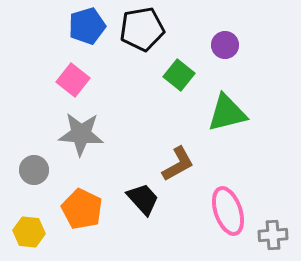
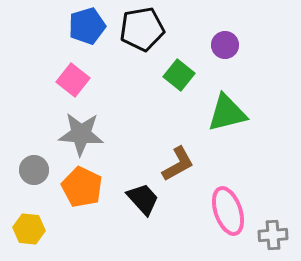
orange pentagon: moved 22 px up
yellow hexagon: moved 3 px up
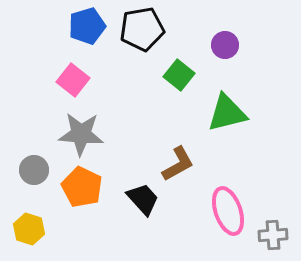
yellow hexagon: rotated 12 degrees clockwise
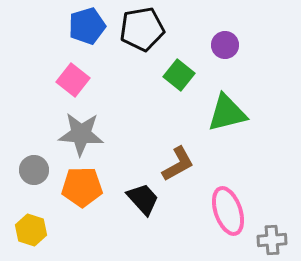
orange pentagon: rotated 27 degrees counterclockwise
yellow hexagon: moved 2 px right, 1 px down
gray cross: moved 1 px left, 5 px down
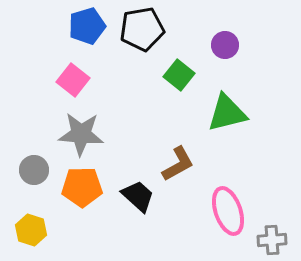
black trapezoid: moved 5 px left, 3 px up; rotated 6 degrees counterclockwise
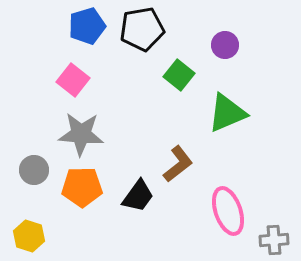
green triangle: rotated 9 degrees counterclockwise
brown L-shape: rotated 9 degrees counterclockwise
black trapezoid: rotated 84 degrees clockwise
yellow hexagon: moved 2 px left, 6 px down
gray cross: moved 2 px right
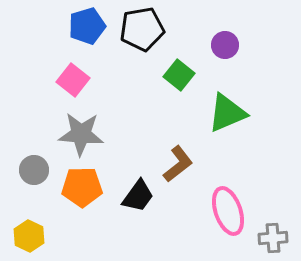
yellow hexagon: rotated 8 degrees clockwise
gray cross: moved 1 px left, 2 px up
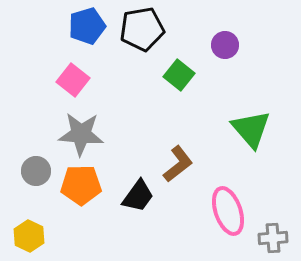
green triangle: moved 24 px right, 16 px down; rotated 48 degrees counterclockwise
gray circle: moved 2 px right, 1 px down
orange pentagon: moved 1 px left, 2 px up
